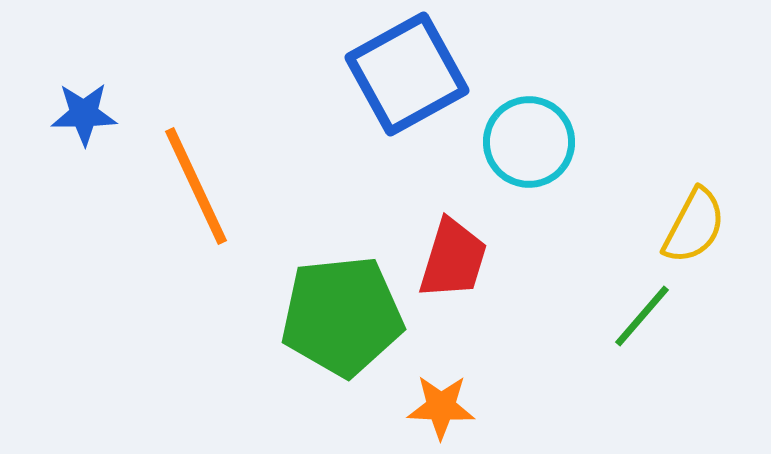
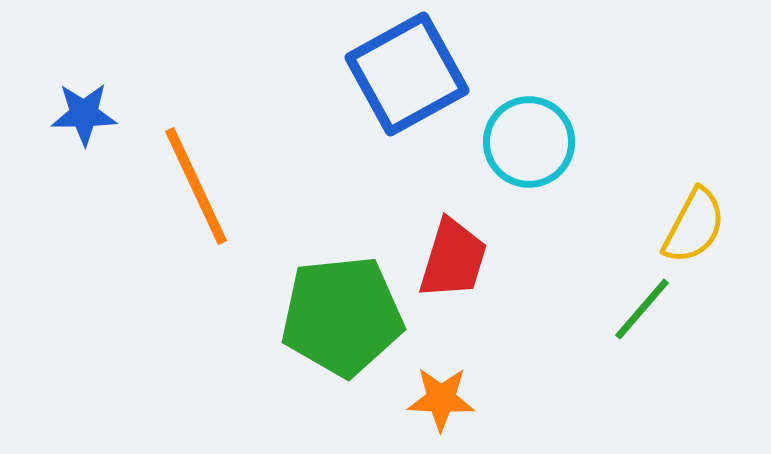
green line: moved 7 px up
orange star: moved 8 px up
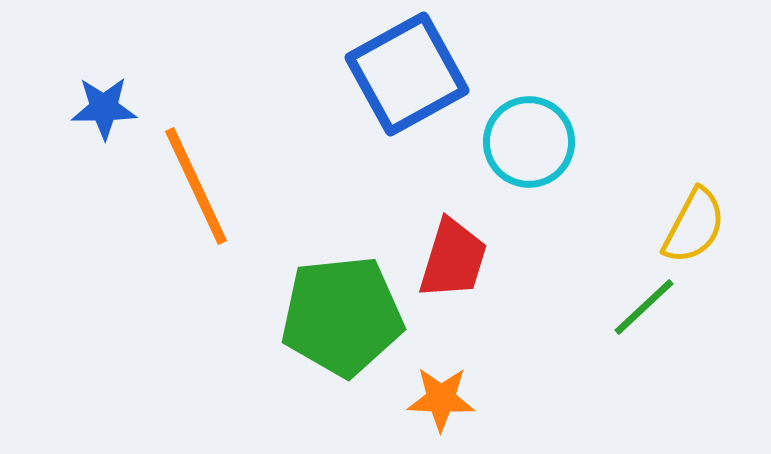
blue star: moved 20 px right, 6 px up
green line: moved 2 px right, 2 px up; rotated 6 degrees clockwise
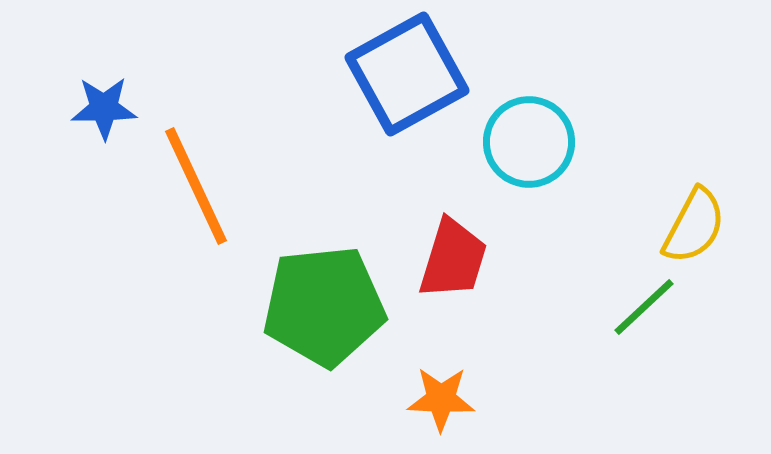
green pentagon: moved 18 px left, 10 px up
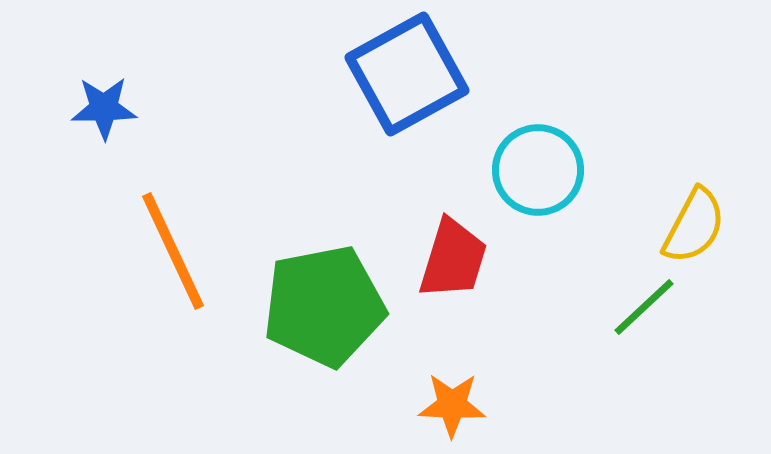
cyan circle: moved 9 px right, 28 px down
orange line: moved 23 px left, 65 px down
green pentagon: rotated 5 degrees counterclockwise
orange star: moved 11 px right, 6 px down
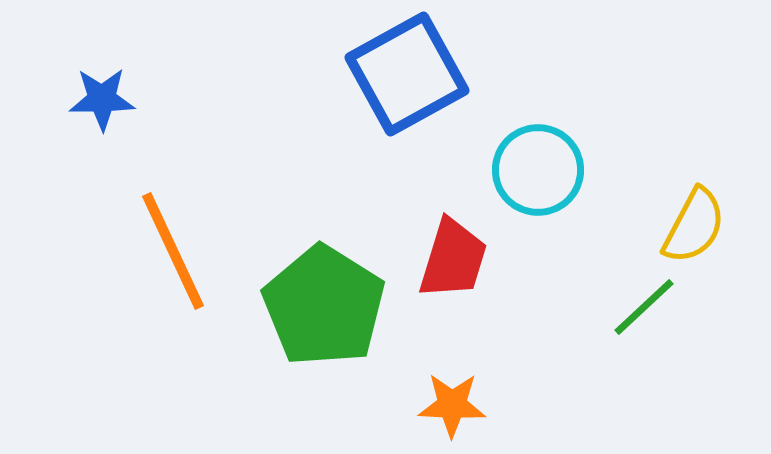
blue star: moved 2 px left, 9 px up
green pentagon: rotated 29 degrees counterclockwise
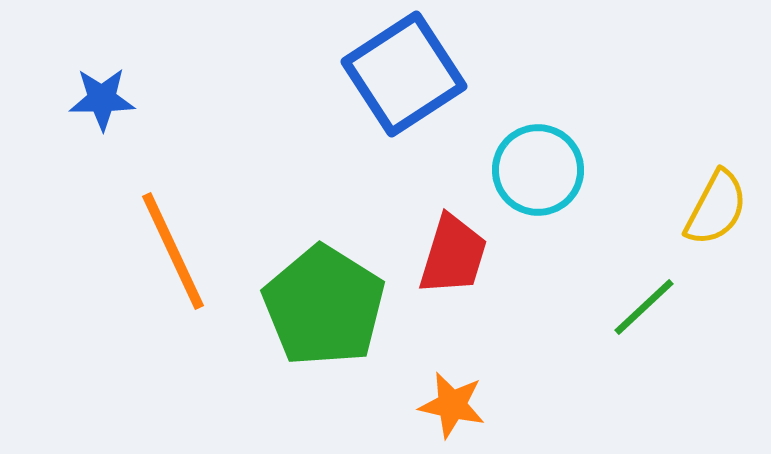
blue square: moved 3 px left; rotated 4 degrees counterclockwise
yellow semicircle: moved 22 px right, 18 px up
red trapezoid: moved 4 px up
orange star: rotated 10 degrees clockwise
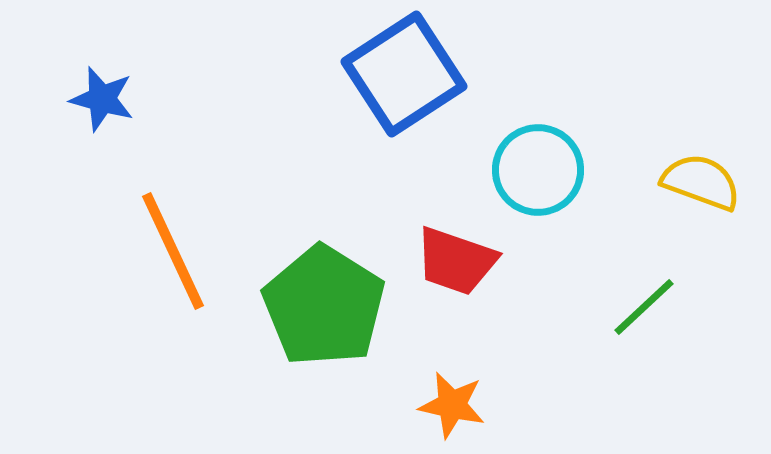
blue star: rotated 16 degrees clockwise
yellow semicircle: moved 15 px left, 26 px up; rotated 98 degrees counterclockwise
red trapezoid: moved 3 px right, 6 px down; rotated 92 degrees clockwise
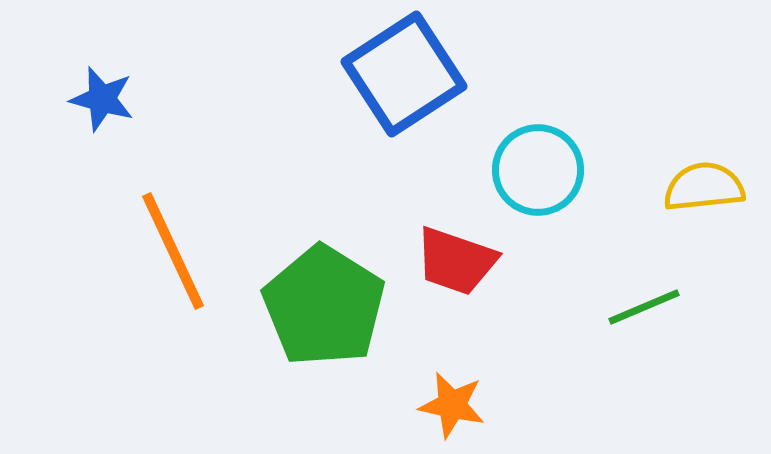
yellow semicircle: moved 3 px right, 5 px down; rotated 26 degrees counterclockwise
green line: rotated 20 degrees clockwise
